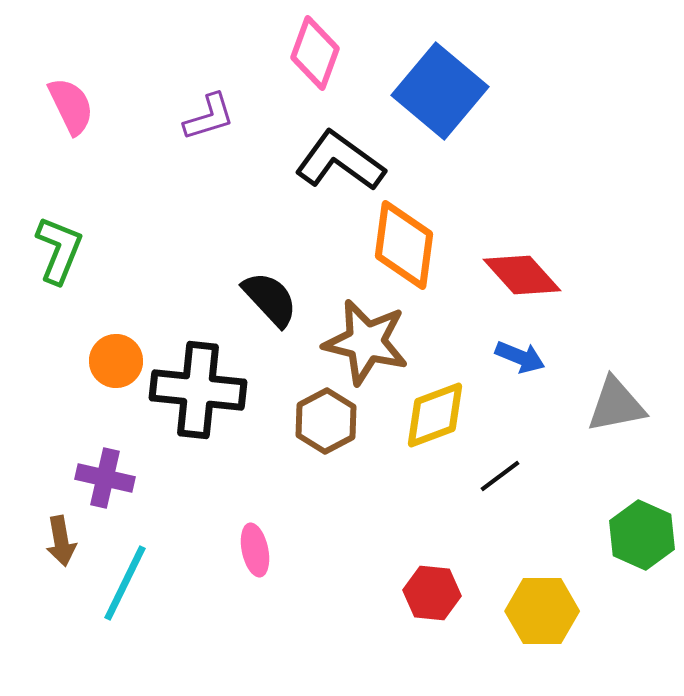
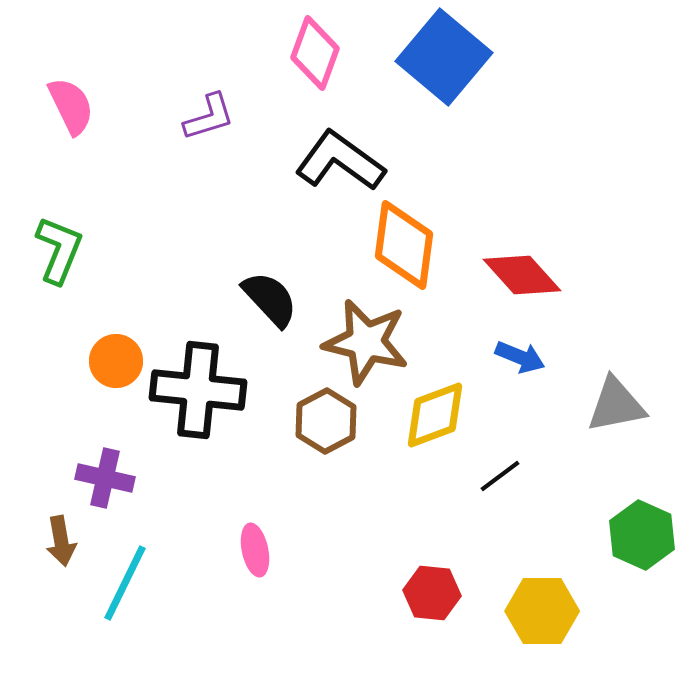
blue square: moved 4 px right, 34 px up
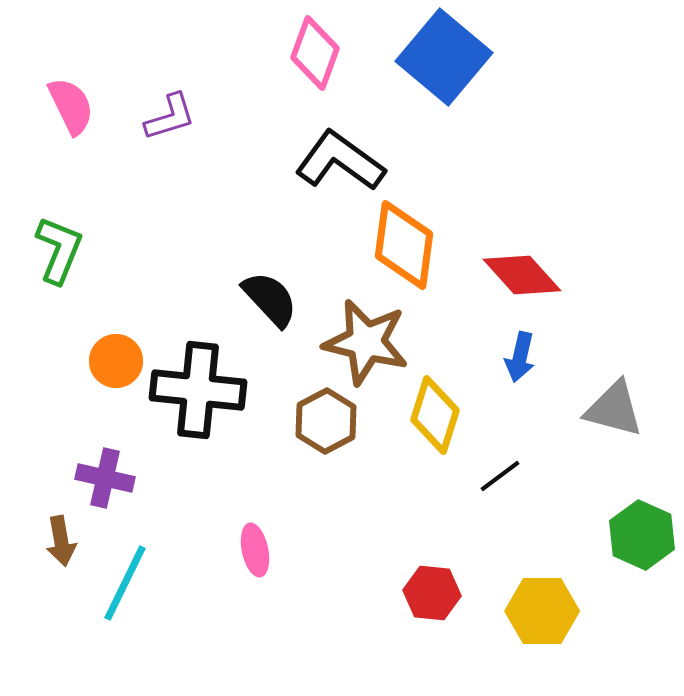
purple L-shape: moved 39 px left
blue arrow: rotated 81 degrees clockwise
gray triangle: moved 2 px left, 4 px down; rotated 26 degrees clockwise
yellow diamond: rotated 52 degrees counterclockwise
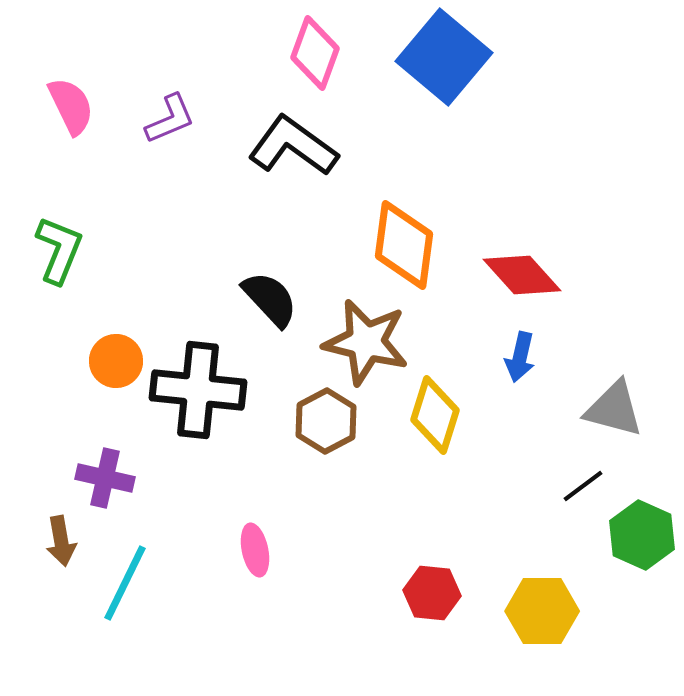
purple L-shape: moved 2 px down; rotated 6 degrees counterclockwise
black L-shape: moved 47 px left, 15 px up
black line: moved 83 px right, 10 px down
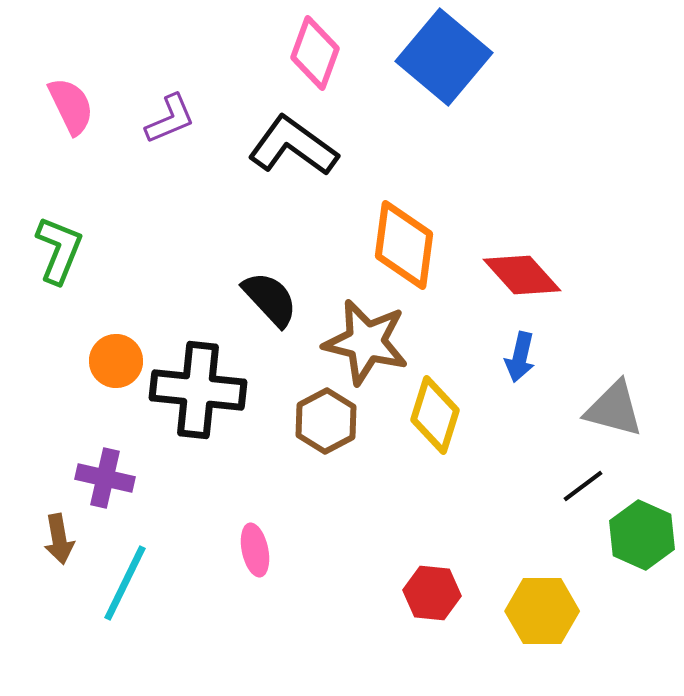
brown arrow: moved 2 px left, 2 px up
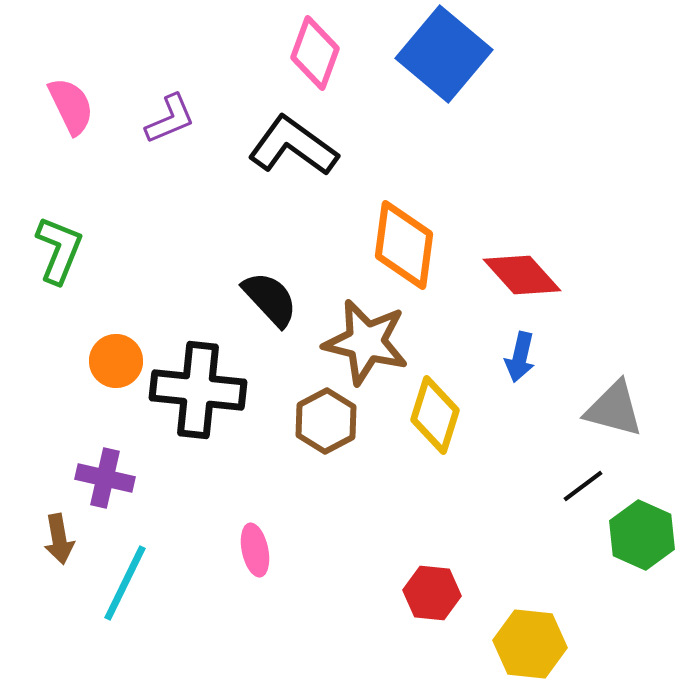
blue square: moved 3 px up
yellow hexagon: moved 12 px left, 33 px down; rotated 6 degrees clockwise
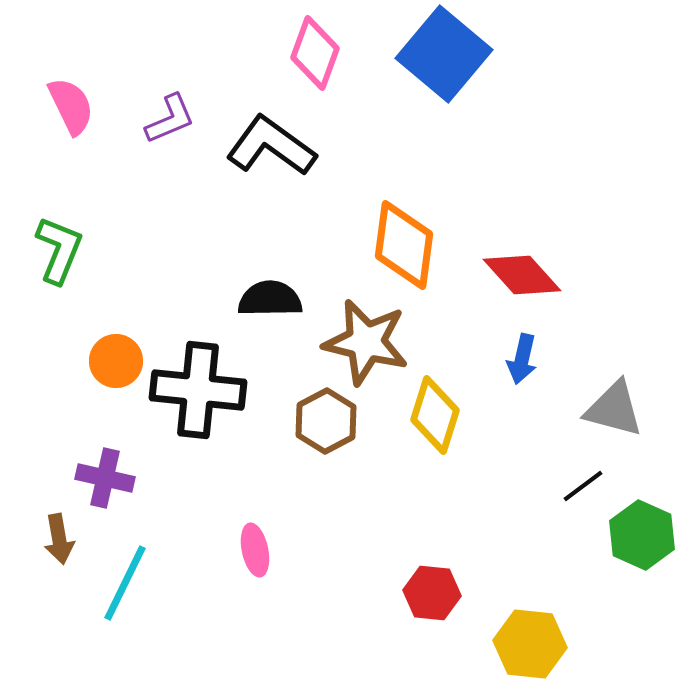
black L-shape: moved 22 px left
black semicircle: rotated 48 degrees counterclockwise
blue arrow: moved 2 px right, 2 px down
